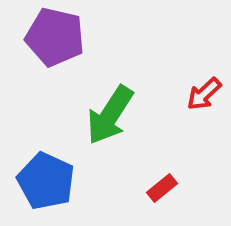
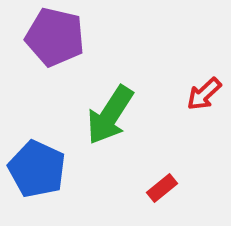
blue pentagon: moved 9 px left, 12 px up
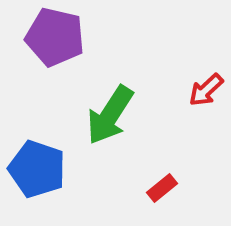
red arrow: moved 2 px right, 4 px up
blue pentagon: rotated 6 degrees counterclockwise
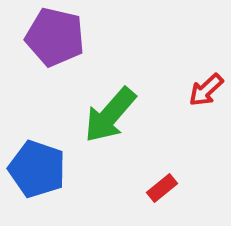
green arrow: rotated 8 degrees clockwise
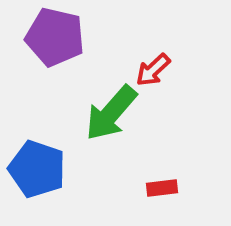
red arrow: moved 53 px left, 20 px up
green arrow: moved 1 px right, 2 px up
red rectangle: rotated 32 degrees clockwise
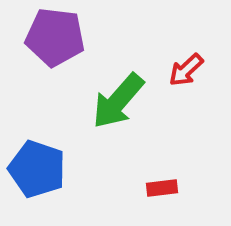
purple pentagon: rotated 6 degrees counterclockwise
red arrow: moved 33 px right
green arrow: moved 7 px right, 12 px up
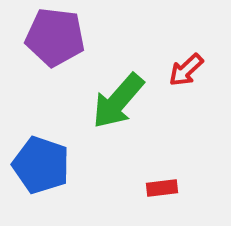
blue pentagon: moved 4 px right, 4 px up
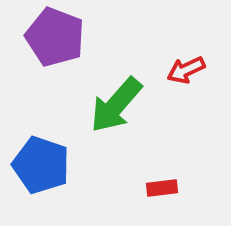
purple pentagon: rotated 14 degrees clockwise
red arrow: rotated 18 degrees clockwise
green arrow: moved 2 px left, 4 px down
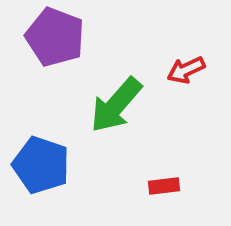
red rectangle: moved 2 px right, 2 px up
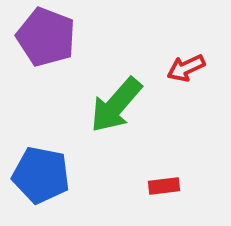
purple pentagon: moved 9 px left
red arrow: moved 2 px up
blue pentagon: moved 10 px down; rotated 8 degrees counterclockwise
